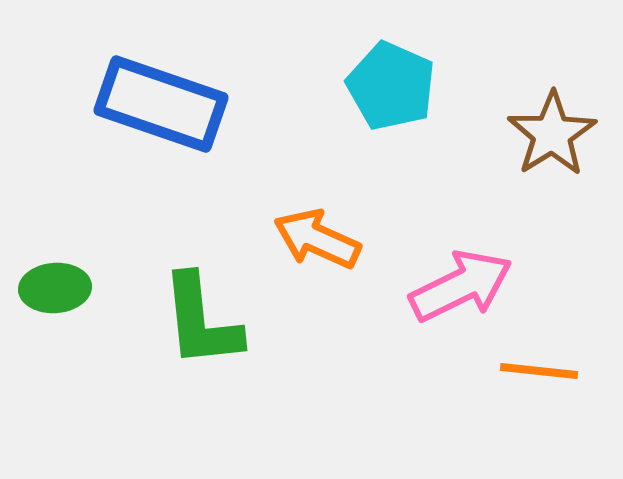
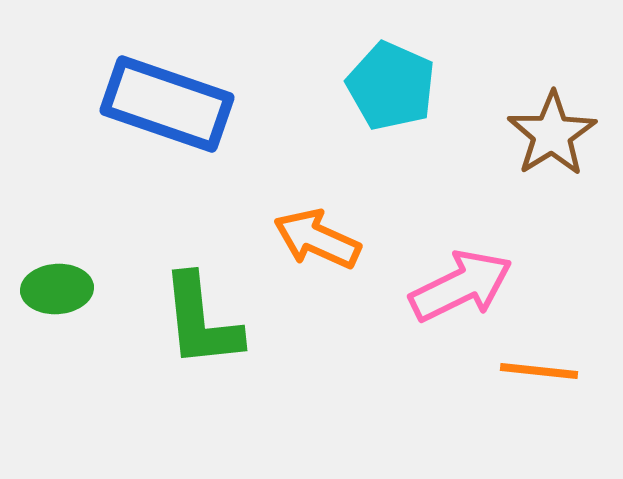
blue rectangle: moved 6 px right
green ellipse: moved 2 px right, 1 px down
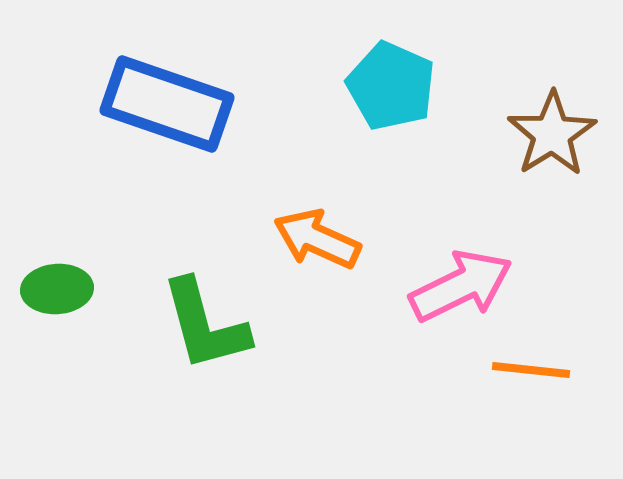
green L-shape: moved 4 px right, 4 px down; rotated 9 degrees counterclockwise
orange line: moved 8 px left, 1 px up
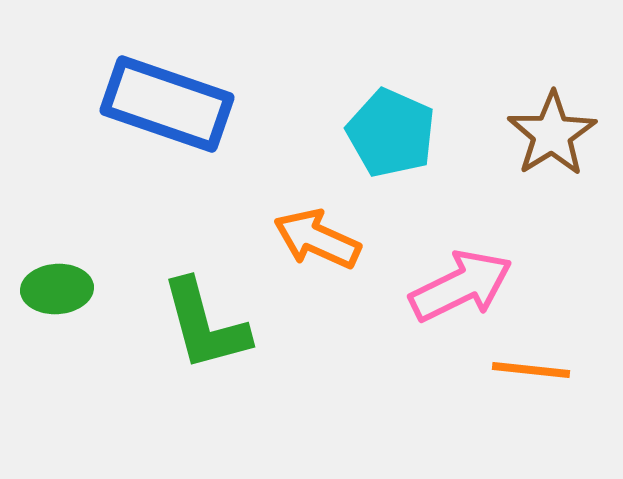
cyan pentagon: moved 47 px down
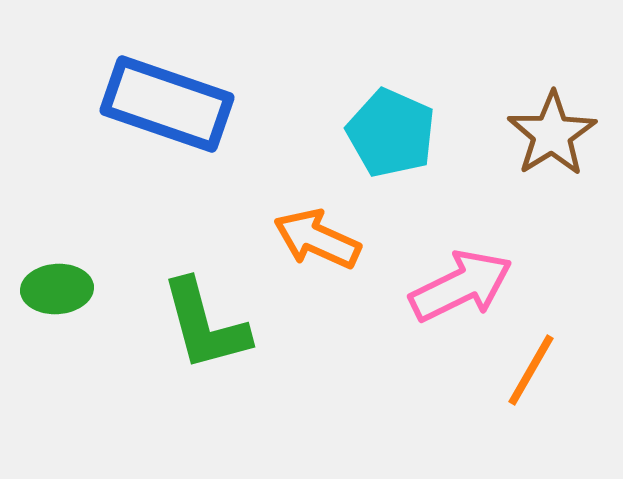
orange line: rotated 66 degrees counterclockwise
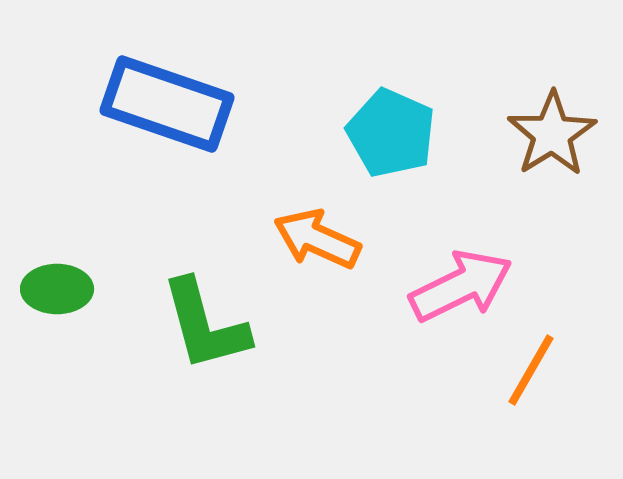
green ellipse: rotated 4 degrees clockwise
